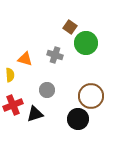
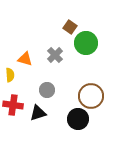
gray cross: rotated 28 degrees clockwise
red cross: rotated 30 degrees clockwise
black triangle: moved 3 px right, 1 px up
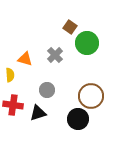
green circle: moved 1 px right
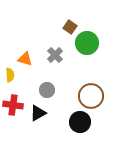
black triangle: rotated 12 degrees counterclockwise
black circle: moved 2 px right, 3 px down
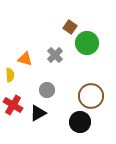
red cross: rotated 24 degrees clockwise
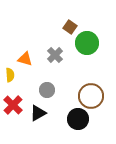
red cross: rotated 12 degrees clockwise
black circle: moved 2 px left, 3 px up
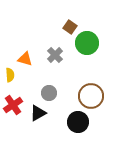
gray circle: moved 2 px right, 3 px down
red cross: rotated 12 degrees clockwise
black circle: moved 3 px down
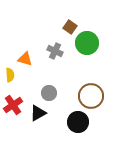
gray cross: moved 4 px up; rotated 21 degrees counterclockwise
